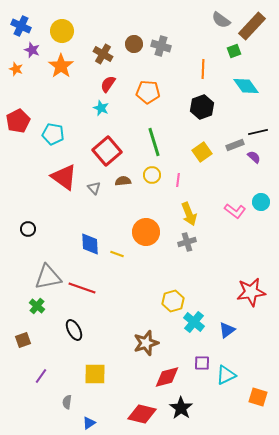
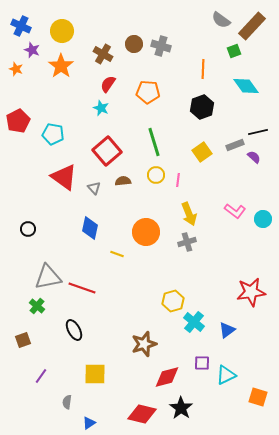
yellow circle at (152, 175): moved 4 px right
cyan circle at (261, 202): moved 2 px right, 17 px down
blue diamond at (90, 244): moved 16 px up; rotated 15 degrees clockwise
brown star at (146, 343): moved 2 px left, 1 px down
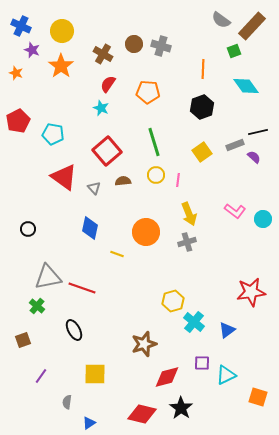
orange star at (16, 69): moved 4 px down
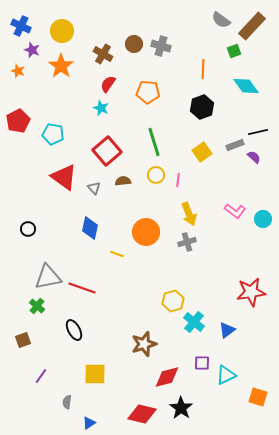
orange star at (16, 73): moved 2 px right, 2 px up
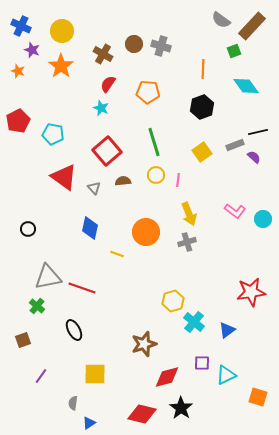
gray semicircle at (67, 402): moved 6 px right, 1 px down
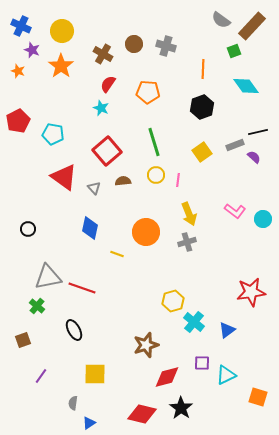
gray cross at (161, 46): moved 5 px right
brown star at (144, 344): moved 2 px right, 1 px down
